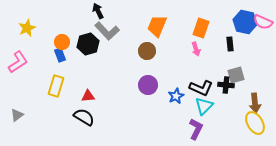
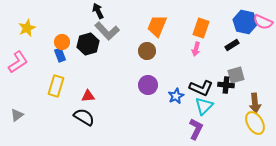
black rectangle: moved 2 px right, 1 px down; rotated 64 degrees clockwise
pink arrow: rotated 32 degrees clockwise
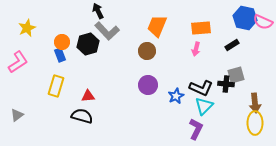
blue hexagon: moved 4 px up
orange rectangle: rotated 66 degrees clockwise
black cross: moved 1 px up
black semicircle: moved 2 px left, 1 px up; rotated 15 degrees counterclockwise
yellow ellipse: rotated 30 degrees clockwise
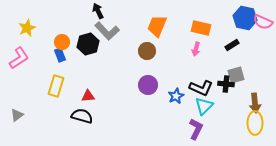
orange rectangle: rotated 18 degrees clockwise
pink L-shape: moved 1 px right, 4 px up
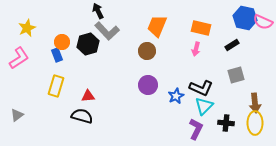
blue rectangle: moved 3 px left
black cross: moved 39 px down
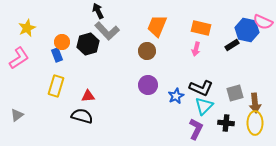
blue hexagon: moved 2 px right, 12 px down
gray square: moved 1 px left, 18 px down
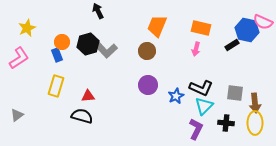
gray L-shape: moved 2 px left, 18 px down
gray square: rotated 24 degrees clockwise
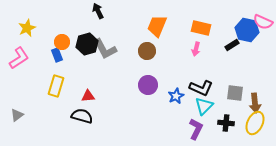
black hexagon: moved 1 px left
gray L-shape: rotated 15 degrees clockwise
yellow ellipse: rotated 25 degrees clockwise
